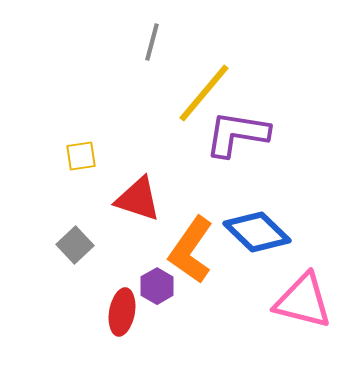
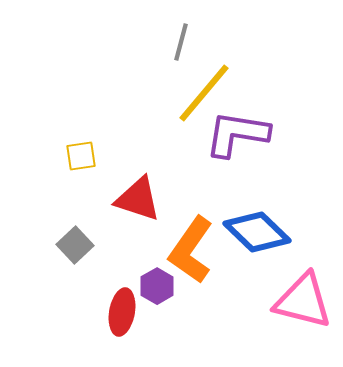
gray line: moved 29 px right
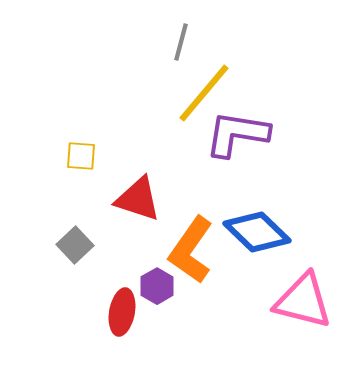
yellow square: rotated 12 degrees clockwise
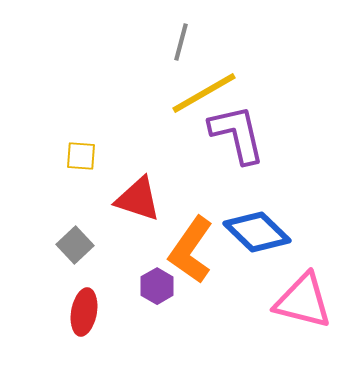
yellow line: rotated 20 degrees clockwise
purple L-shape: rotated 68 degrees clockwise
red ellipse: moved 38 px left
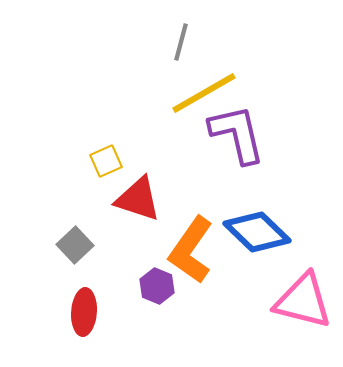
yellow square: moved 25 px right, 5 px down; rotated 28 degrees counterclockwise
purple hexagon: rotated 8 degrees counterclockwise
red ellipse: rotated 6 degrees counterclockwise
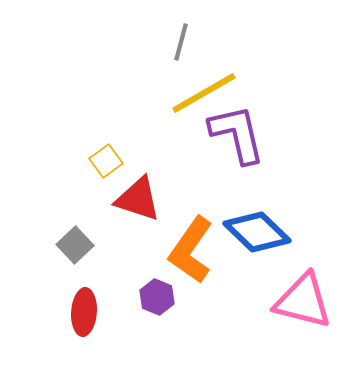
yellow square: rotated 12 degrees counterclockwise
purple hexagon: moved 11 px down
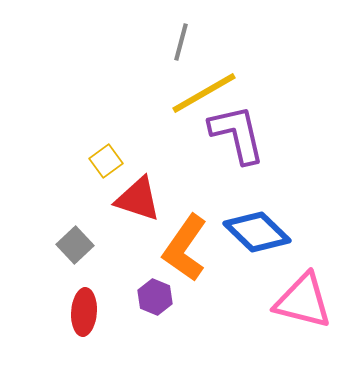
orange L-shape: moved 6 px left, 2 px up
purple hexagon: moved 2 px left
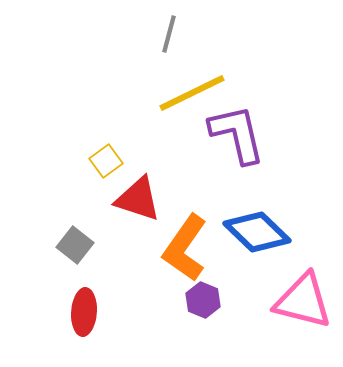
gray line: moved 12 px left, 8 px up
yellow line: moved 12 px left; rotated 4 degrees clockwise
gray square: rotated 9 degrees counterclockwise
purple hexagon: moved 48 px right, 3 px down
